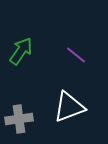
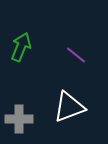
green arrow: moved 4 px up; rotated 12 degrees counterclockwise
gray cross: rotated 8 degrees clockwise
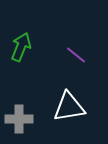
white triangle: rotated 12 degrees clockwise
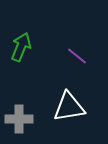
purple line: moved 1 px right, 1 px down
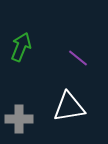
purple line: moved 1 px right, 2 px down
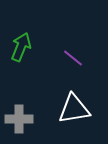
purple line: moved 5 px left
white triangle: moved 5 px right, 2 px down
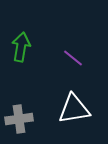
green arrow: rotated 12 degrees counterclockwise
gray cross: rotated 8 degrees counterclockwise
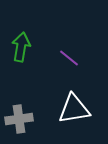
purple line: moved 4 px left
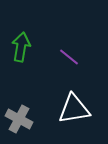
purple line: moved 1 px up
gray cross: rotated 36 degrees clockwise
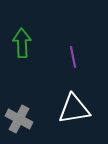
green arrow: moved 1 px right, 4 px up; rotated 12 degrees counterclockwise
purple line: moved 4 px right; rotated 40 degrees clockwise
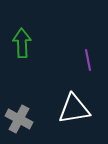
purple line: moved 15 px right, 3 px down
